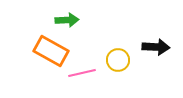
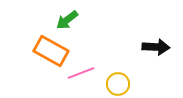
green arrow: rotated 145 degrees clockwise
yellow circle: moved 24 px down
pink line: moved 1 px left; rotated 8 degrees counterclockwise
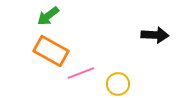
green arrow: moved 19 px left, 4 px up
black arrow: moved 1 px left, 12 px up
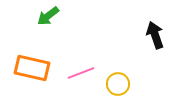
black arrow: rotated 112 degrees counterclockwise
orange rectangle: moved 19 px left, 17 px down; rotated 16 degrees counterclockwise
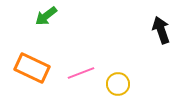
green arrow: moved 2 px left
black arrow: moved 6 px right, 5 px up
orange rectangle: rotated 12 degrees clockwise
